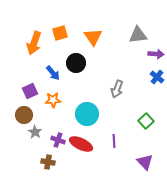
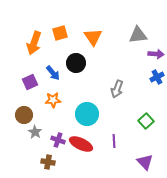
blue cross: rotated 24 degrees clockwise
purple square: moved 9 px up
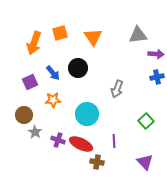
black circle: moved 2 px right, 5 px down
blue cross: rotated 16 degrees clockwise
brown cross: moved 49 px right
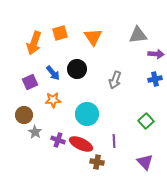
black circle: moved 1 px left, 1 px down
blue cross: moved 2 px left, 2 px down
gray arrow: moved 2 px left, 9 px up
